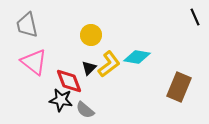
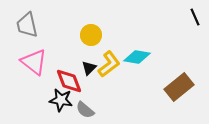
brown rectangle: rotated 28 degrees clockwise
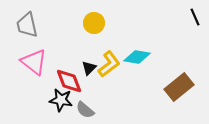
yellow circle: moved 3 px right, 12 px up
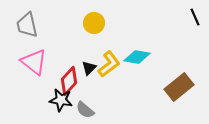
red diamond: rotated 64 degrees clockwise
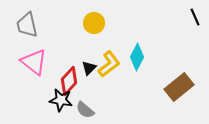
cyan diamond: rotated 72 degrees counterclockwise
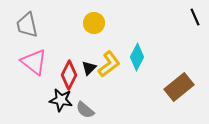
red diamond: moved 6 px up; rotated 16 degrees counterclockwise
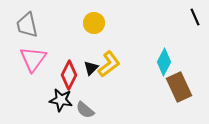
cyan diamond: moved 27 px right, 5 px down
pink triangle: moved 1 px left, 3 px up; rotated 28 degrees clockwise
black triangle: moved 2 px right
brown rectangle: rotated 76 degrees counterclockwise
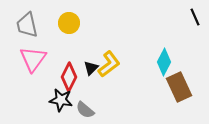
yellow circle: moved 25 px left
red diamond: moved 2 px down
